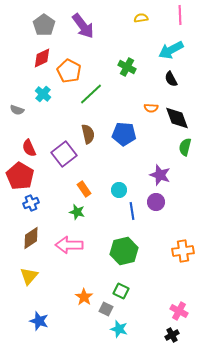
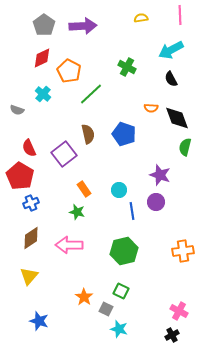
purple arrow: rotated 56 degrees counterclockwise
blue pentagon: rotated 15 degrees clockwise
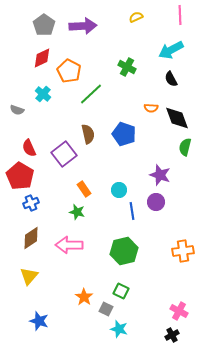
yellow semicircle: moved 5 px left, 1 px up; rotated 16 degrees counterclockwise
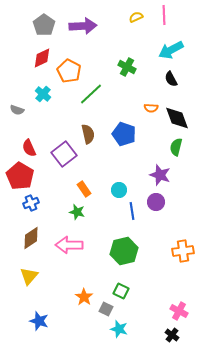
pink line: moved 16 px left
green semicircle: moved 9 px left
black cross: rotated 24 degrees counterclockwise
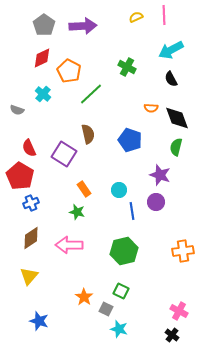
blue pentagon: moved 6 px right, 6 px down
purple square: rotated 20 degrees counterclockwise
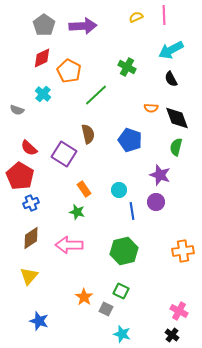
green line: moved 5 px right, 1 px down
red semicircle: rotated 24 degrees counterclockwise
cyan star: moved 3 px right, 5 px down
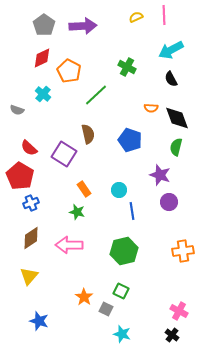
purple circle: moved 13 px right
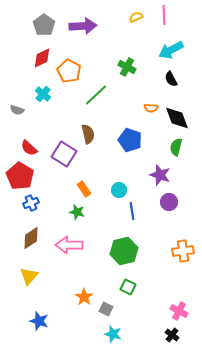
green square: moved 7 px right, 4 px up
cyan star: moved 9 px left
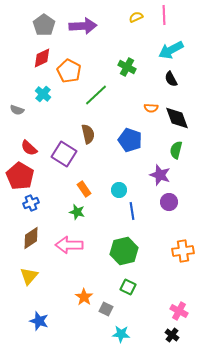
green semicircle: moved 3 px down
cyan star: moved 8 px right; rotated 12 degrees counterclockwise
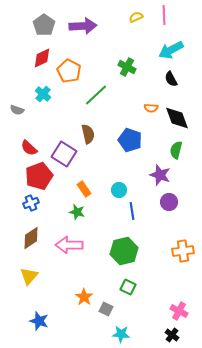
red pentagon: moved 19 px right; rotated 20 degrees clockwise
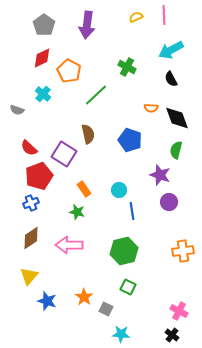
purple arrow: moved 4 px right, 1 px up; rotated 100 degrees clockwise
blue star: moved 8 px right, 20 px up
